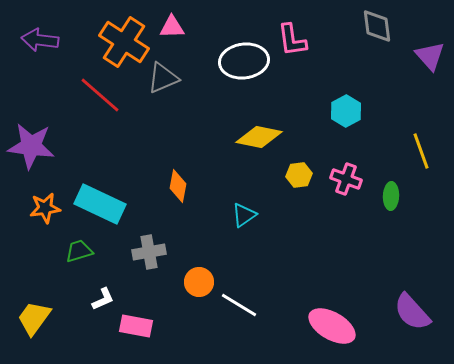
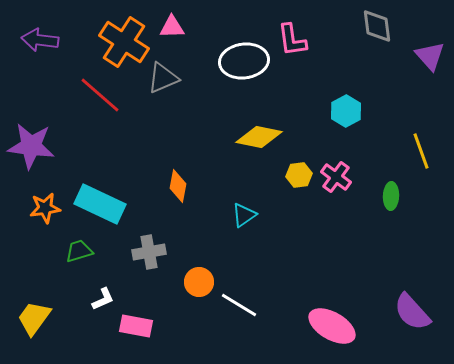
pink cross: moved 10 px left, 2 px up; rotated 16 degrees clockwise
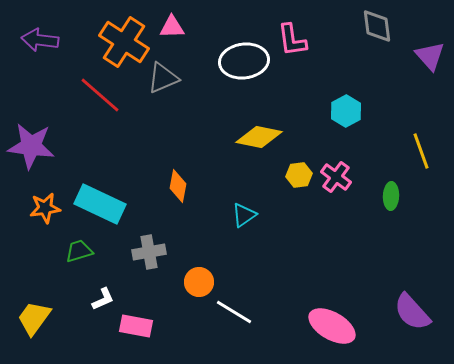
white line: moved 5 px left, 7 px down
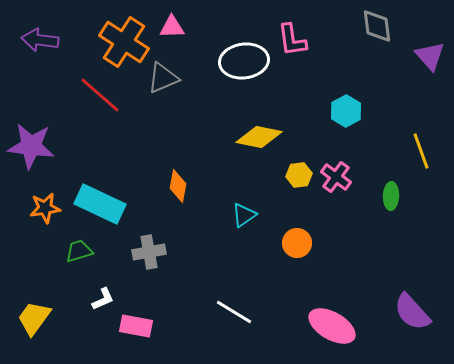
orange circle: moved 98 px right, 39 px up
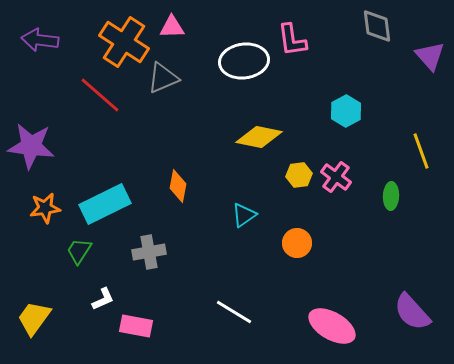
cyan rectangle: moved 5 px right; rotated 51 degrees counterclockwise
green trapezoid: rotated 40 degrees counterclockwise
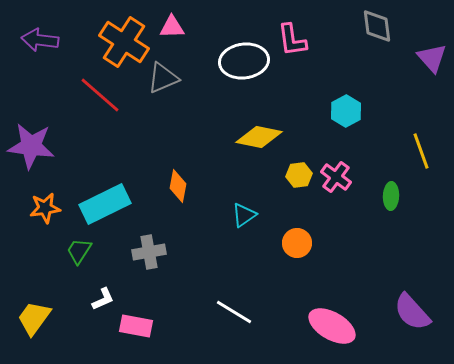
purple triangle: moved 2 px right, 2 px down
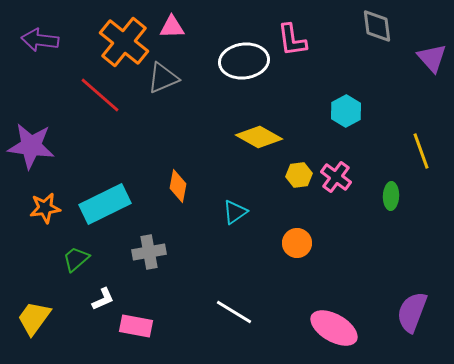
orange cross: rotated 6 degrees clockwise
yellow diamond: rotated 18 degrees clockwise
cyan triangle: moved 9 px left, 3 px up
green trapezoid: moved 3 px left, 8 px down; rotated 16 degrees clockwise
purple semicircle: rotated 63 degrees clockwise
pink ellipse: moved 2 px right, 2 px down
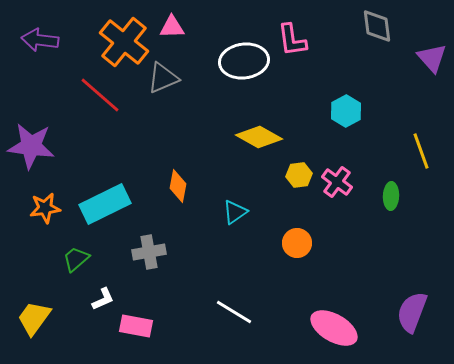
pink cross: moved 1 px right, 5 px down
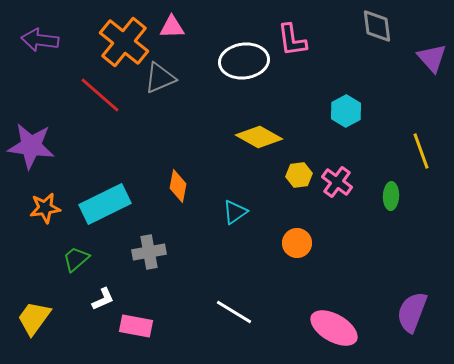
gray triangle: moved 3 px left
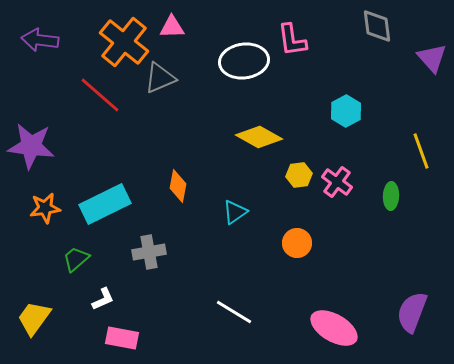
pink rectangle: moved 14 px left, 12 px down
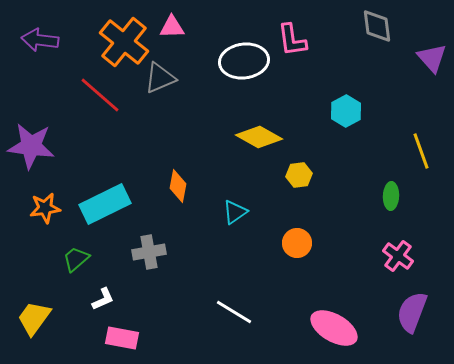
pink cross: moved 61 px right, 74 px down
